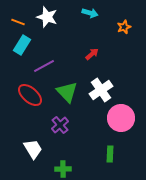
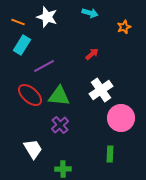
green triangle: moved 8 px left, 4 px down; rotated 40 degrees counterclockwise
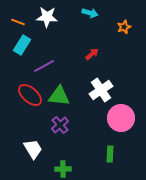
white star: rotated 15 degrees counterclockwise
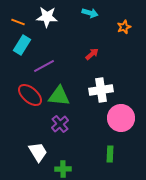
white cross: rotated 25 degrees clockwise
purple cross: moved 1 px up
white trapezoid: moved 5 px right, 3 px down
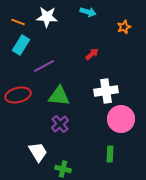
cyan arrow: moved 2 px left, 1 px up
cyan rectangle: moved 1 px left
white cross: moved 5 px right, 1 px down
red ellipse: moved 12 px left; rotated 55 degrees counterclockwise
pink circle: moved 1 px down
green cross: rotated 14 degrees clockwise
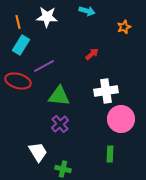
cyan arrow: moved 1 px left, 1 px up
orange line: rotated 56 degrees clockwise
red ellipse: moved 14 px up; rotated 30 degrees clockwise
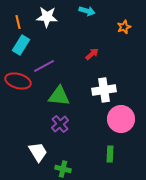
white cross: moved 2 px left, 1 px up
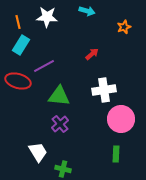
green rectangle: moved 6 px right
